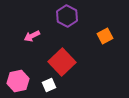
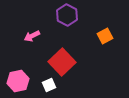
purple hexagon: moved 1 px up
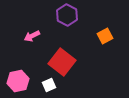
red square: rotated 8 degrees counterclockwise
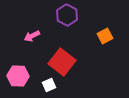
pink hexagon: moved 5 px up; rotated 15 degrees clockwise
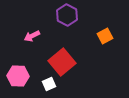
red square: rotated 12 degrees clockwise
white square: moved 1 px up
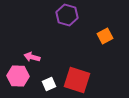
purple hexagon: rotated 10 degrees counterclockwise
pink arrow: moved 21 px down; rotated 42 degrees clockwise
red square: moved 15 px right, 18 px down; rotated 32 degrees counterclockwise
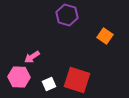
orange square: rotated 28 degrees counterclockwise
pink arrow: rotated 49 degrees counterclockwise
pink hexagon: moved 1 px right, 1 px down
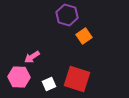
orange square: moved 21 px left; rotated 21 degrees clockwise
red square: moved 1 px up
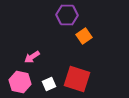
purple hexagon: rotated 15 degrees counterclockwise
pink hexagon: moved 1 px right, 5 px down; rotated 10 degrees clockwise
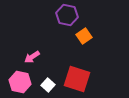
purple hexagon: rotated 10 degrees clockwise
white square: moved 1 px left, 1 px down; rotated 24 degrees counterclockwise
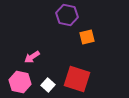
orange square: moved 3 px right, 1 px down; rotated 21 degrees clockwise
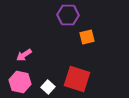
purple hexagon: moved 1 px right; rotated 10 degrees counterclockwise
pink arrow: moved 8 px left, 2 px up
white square: moved 2 px down
